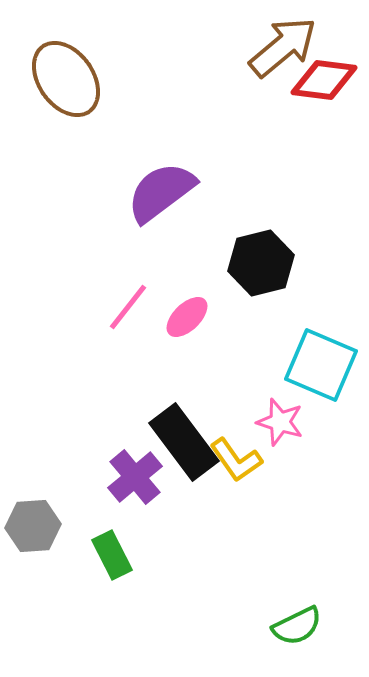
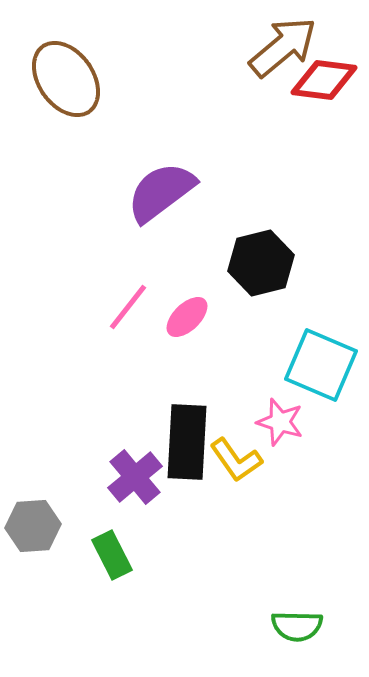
black rectangle: moved 3 px right; rotated 40 degrees clockwise
green semicircle: rotated 27 degrees clockwise
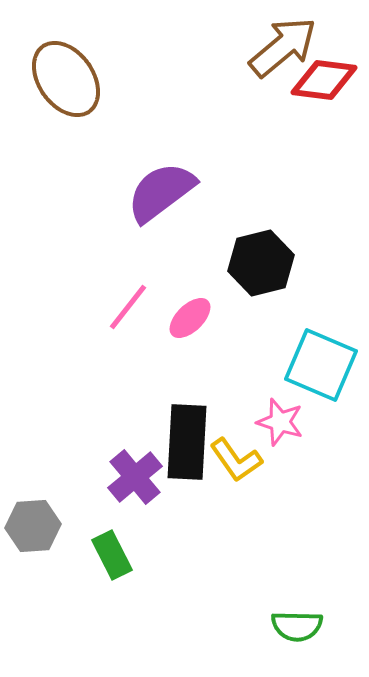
pink ellipse: moved 3 px right, 1 px down
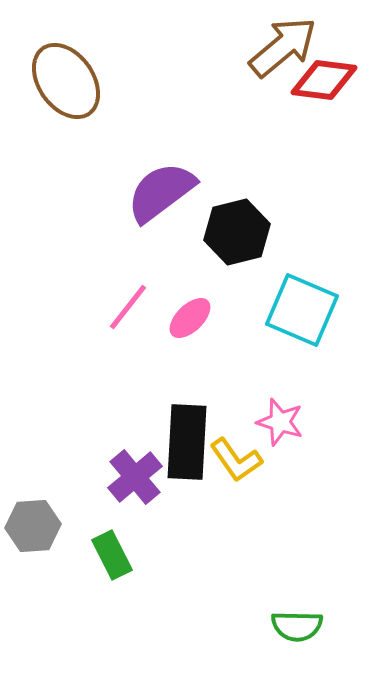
brown ellipse: moved 2 px down
black hexagon: moved 24 px left, 31 px up
cyan square: moved 19 px left, 55 px up
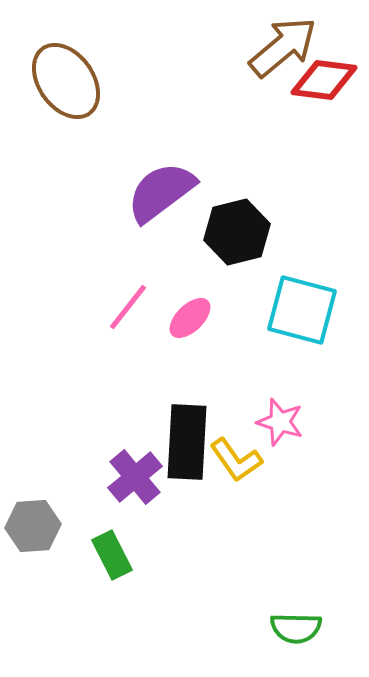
cyan square: rotated 8 degrees counterclockwise
green semicircle: moved 1 px left, 2 px down
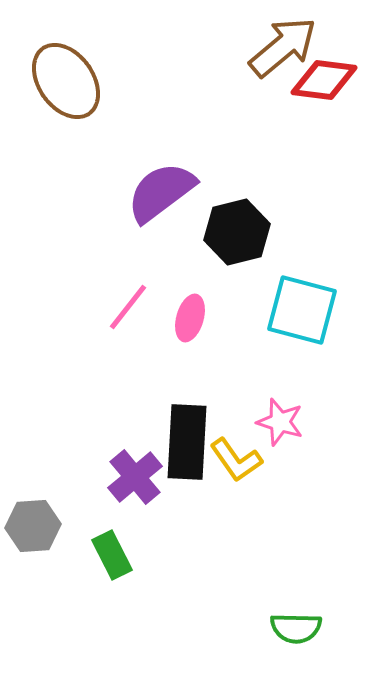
pink ellipse: rotated 30 degrees counterclockwise
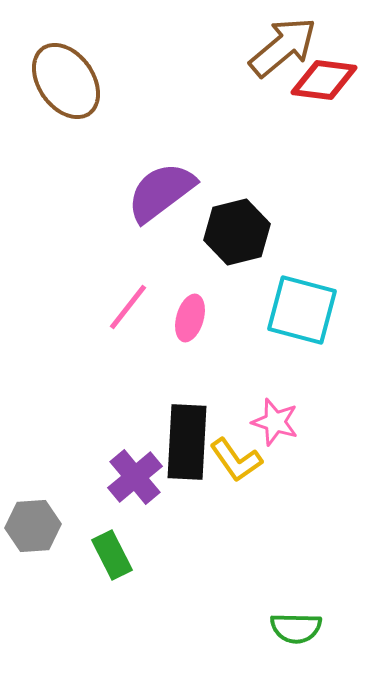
pink star: moved 5 px left
